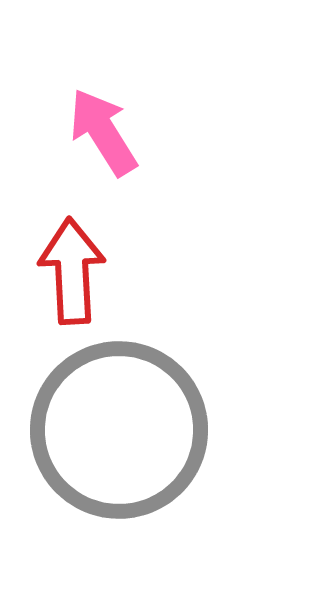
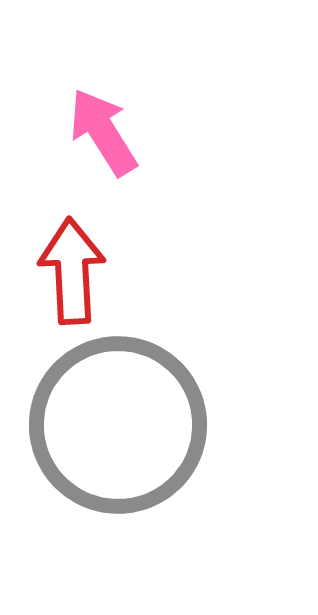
gray circle: moved 1 px left, 5 px up
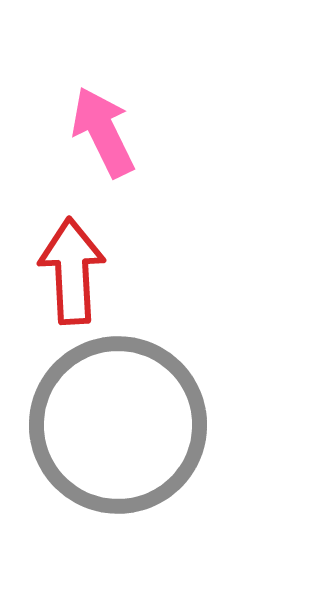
pink arrow: rotated 6 degrees clockwise
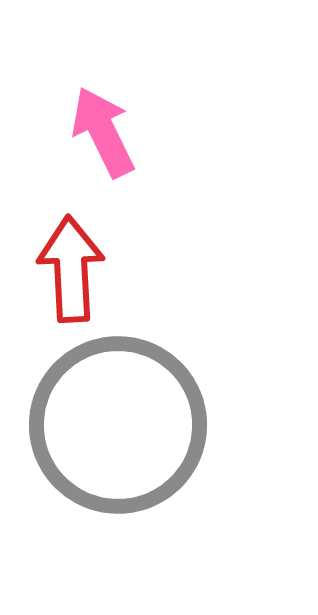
red arrow: moved 1 px left, 2 px up
